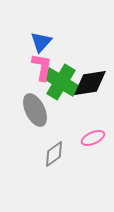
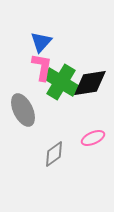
gray ellipse: moved 12 px left
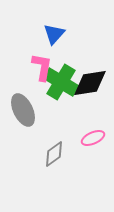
blue triangle: moved 13 px right, 8 px up
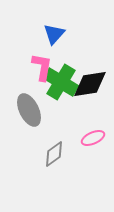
black diamond: moved 1 px down
gray ellipse: moved 6 px right
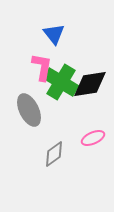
blue triangle: rotated 20 degrees counterclockwise
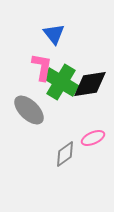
gray ellipse: rotated 20 degrees counterclockwise
gray diamond: moved 11 px right
